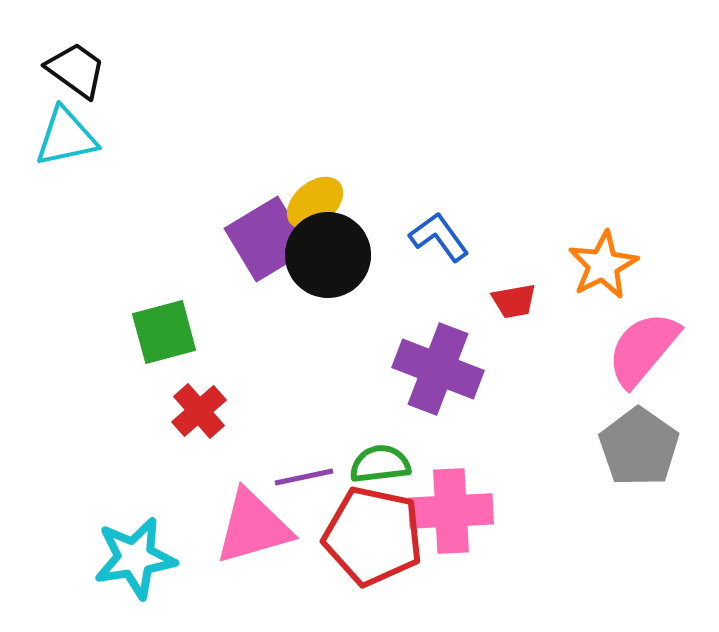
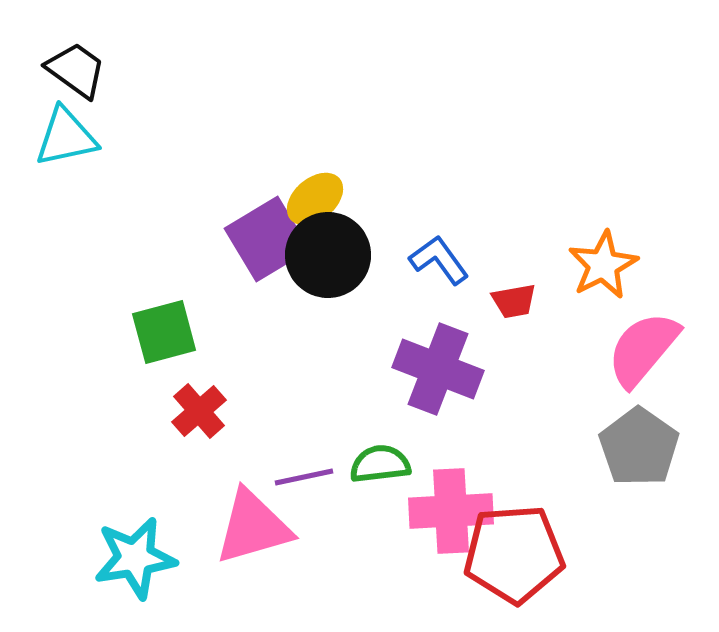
yellow ellipse: moved 4 px up
blue L-shape: moved 23 px down
red pentagon: moved 141 px right, 18 px down; rotated 16 degrees counterclockwise
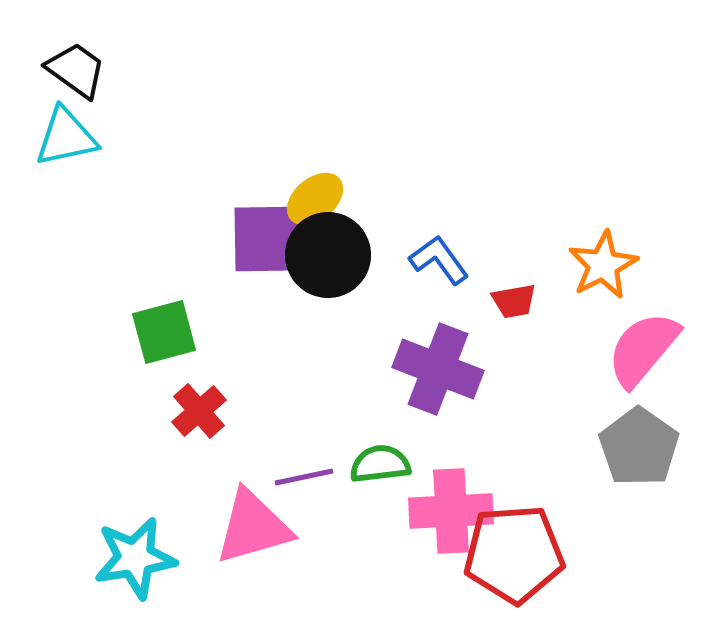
purple square: rotated 30 degrees clockwise
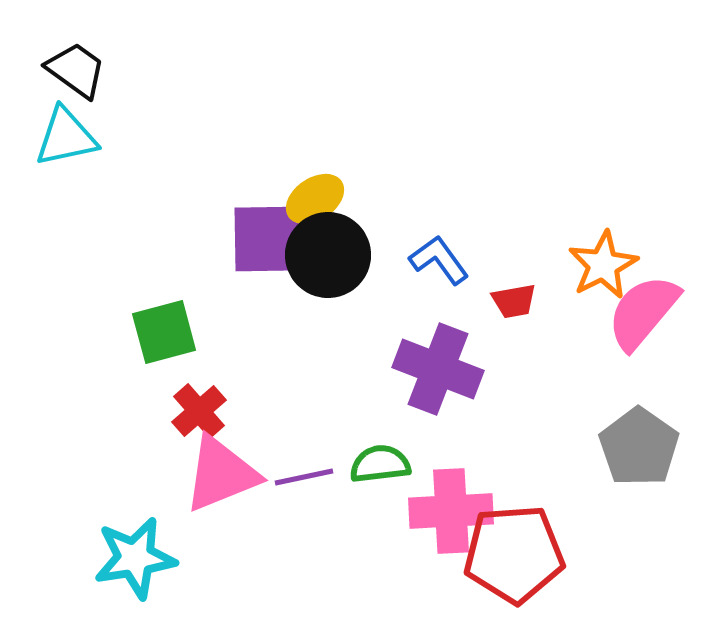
yellow ellipse: rotated 6 degrees clockwise
pink semicircle: moved 37 px up
pink triangle: moved 32 px left, 53 px up; rotated 6 degrees counterclockwise
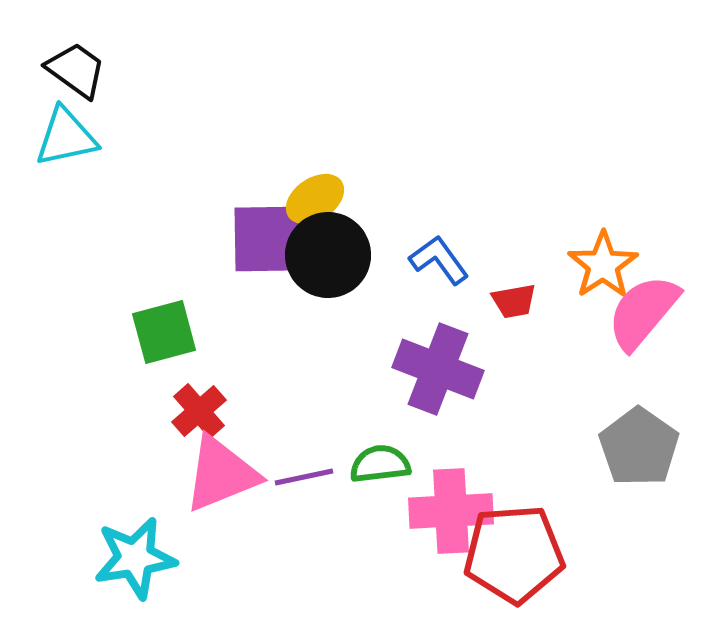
orange star: rotated 6 degrees counterclockwise
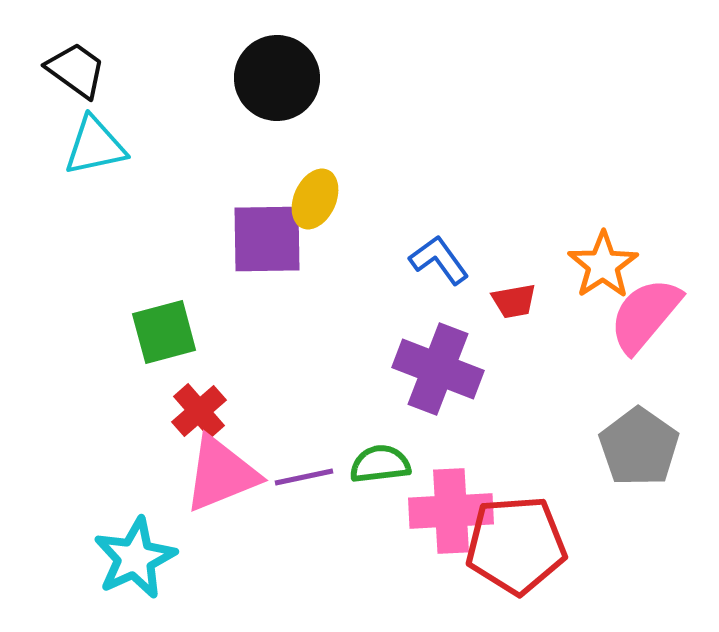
cyan triangle: moved 29 px right, 9 px down
yellow ellipse: rotated 32 degrees counterclockwise
black circle: moved 51 px left, 177 px up
pink semicircle: moved 2 px right, 3 px down
red pentagon: moved 2 px right, 9 px up
cyan star: rotated 16 degrees counterclockwise
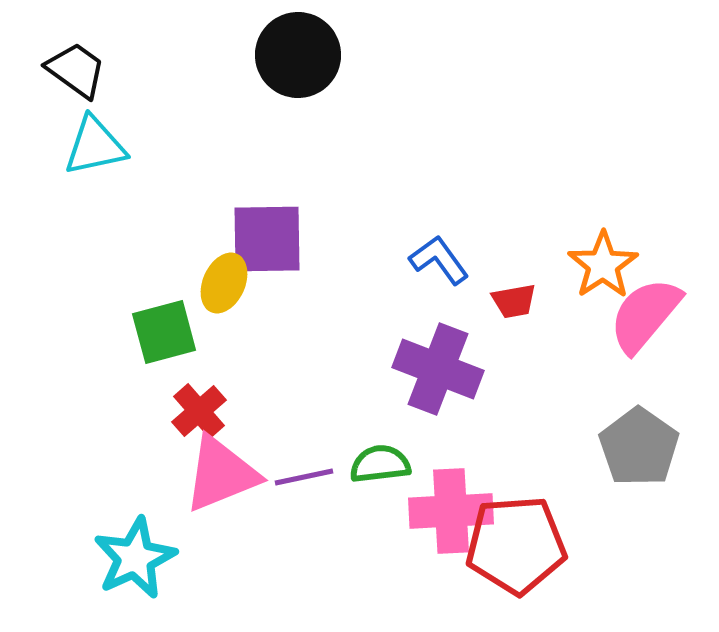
black circle: moved 21 px right, 23 px up
yellow ellipse: moved 91 px left, 84 px down
